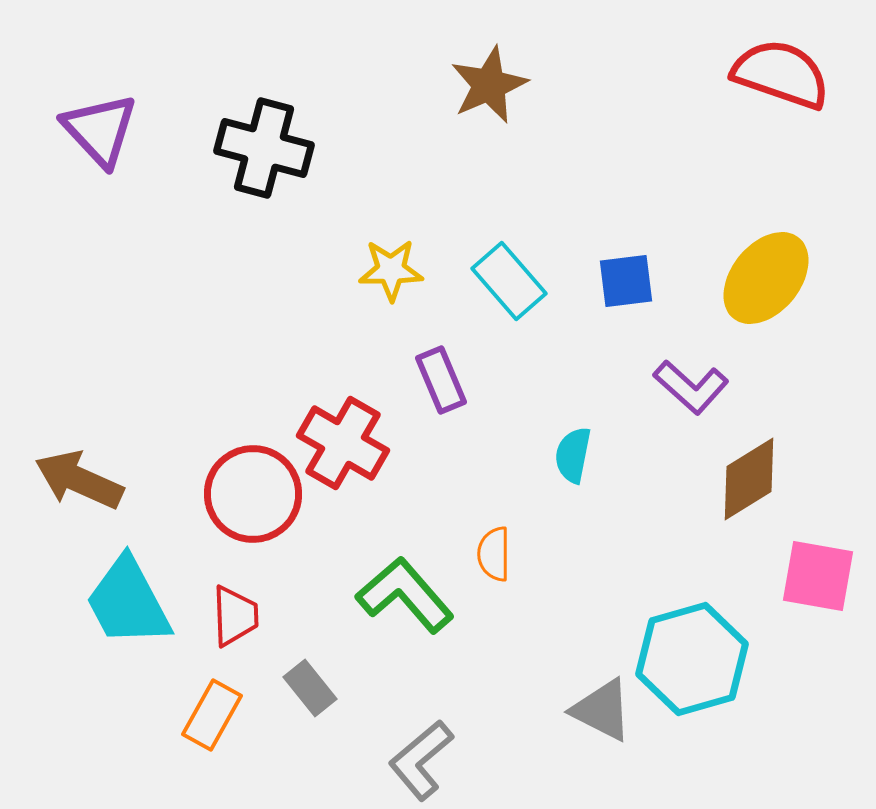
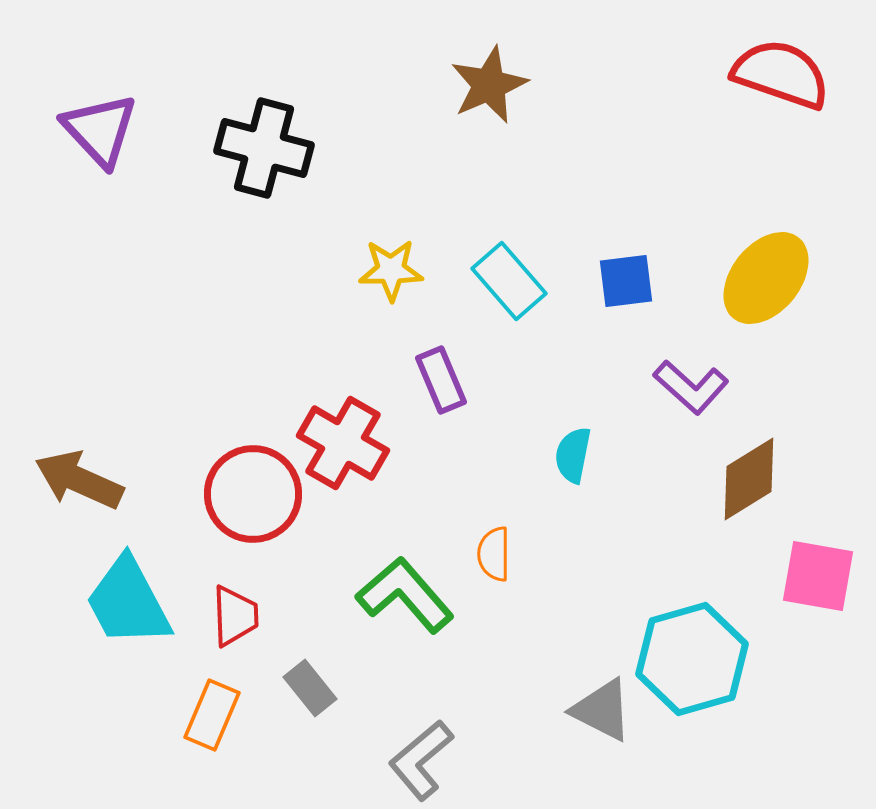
orange rectangle: rotated 6 degrees counterclockwise
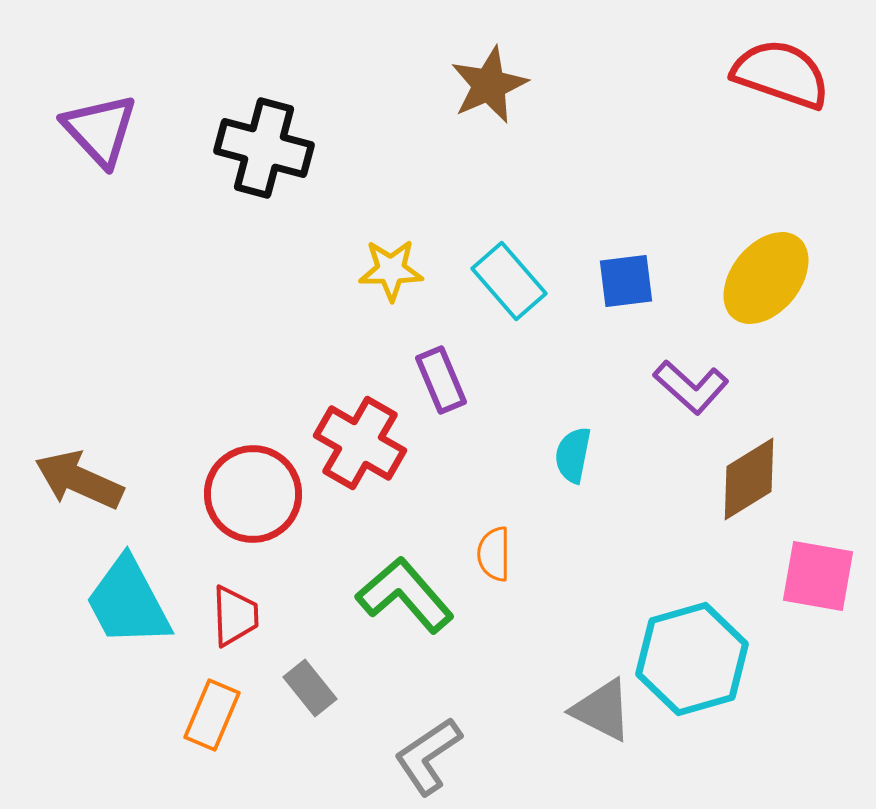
red cross: moved 17 px right
gray L-shape: moved 7 px right, 4 px up; rotated 6 degrees clockwise
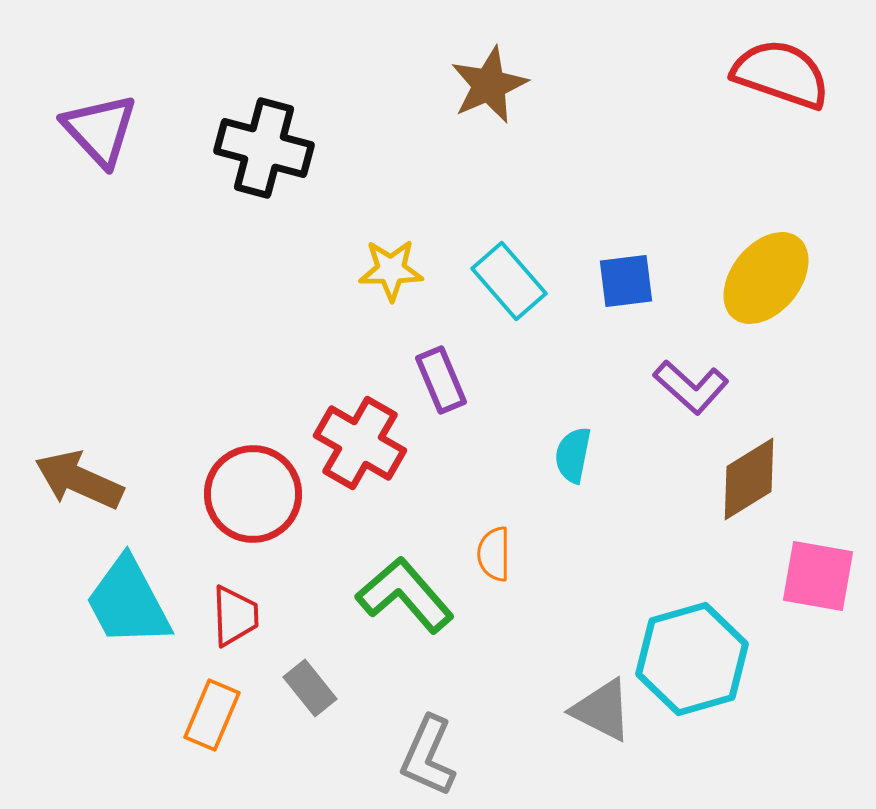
gray L-shape: rotated 32 degrees counterclockwise
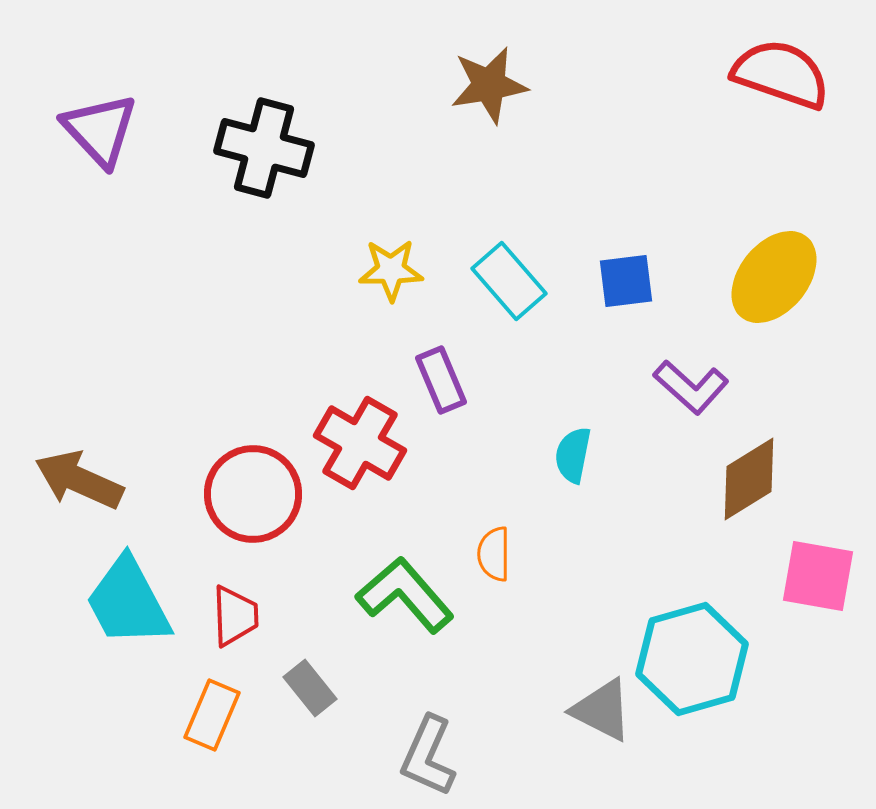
brown star: rotated 14 degrees clockwise
yellow ellipse: moved 8 px right, 1 px up
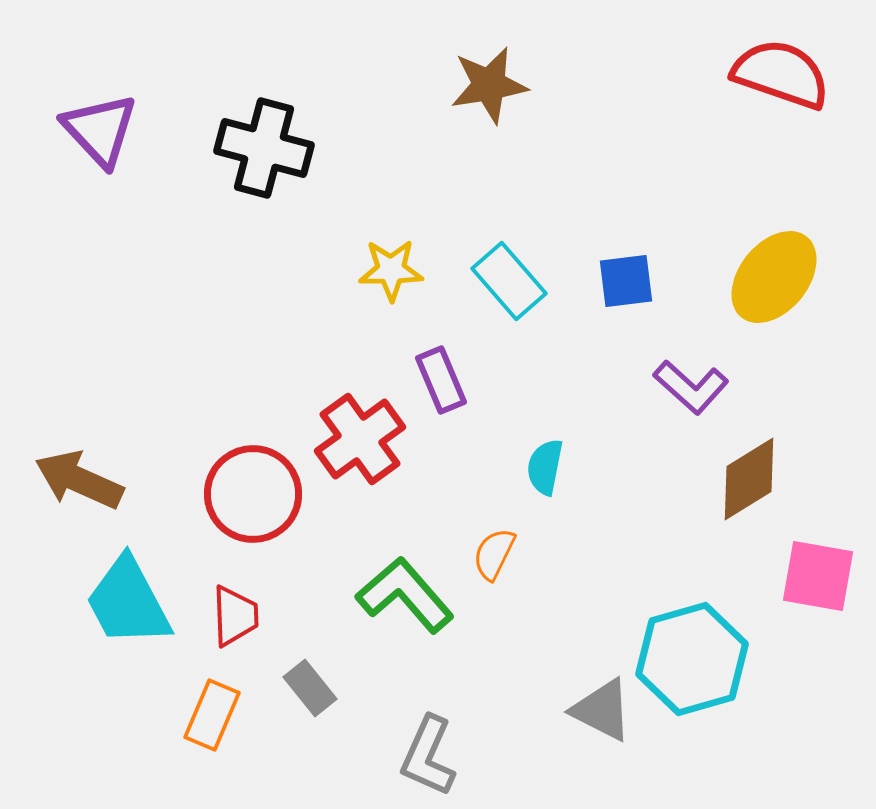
red cross: moved 4 px up; rotated 24 degrees clockwise
cyan semicircle: moved 28 px left, 12 px down
orange semicircle: rotated 26 degrees clockwise
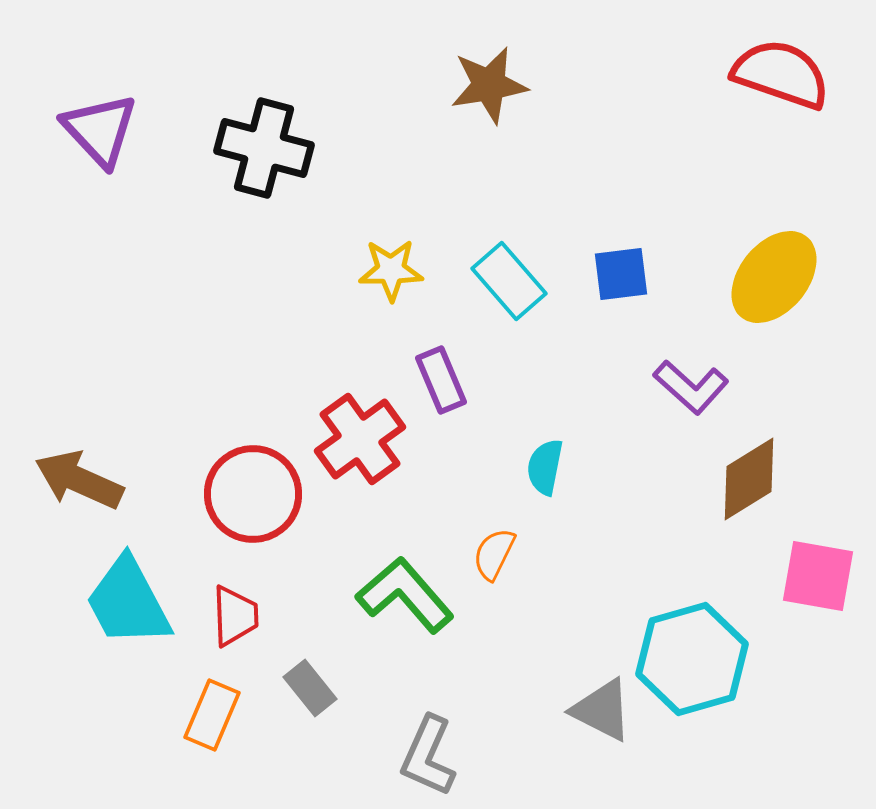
blue square: moved 5 px left, 7 px up
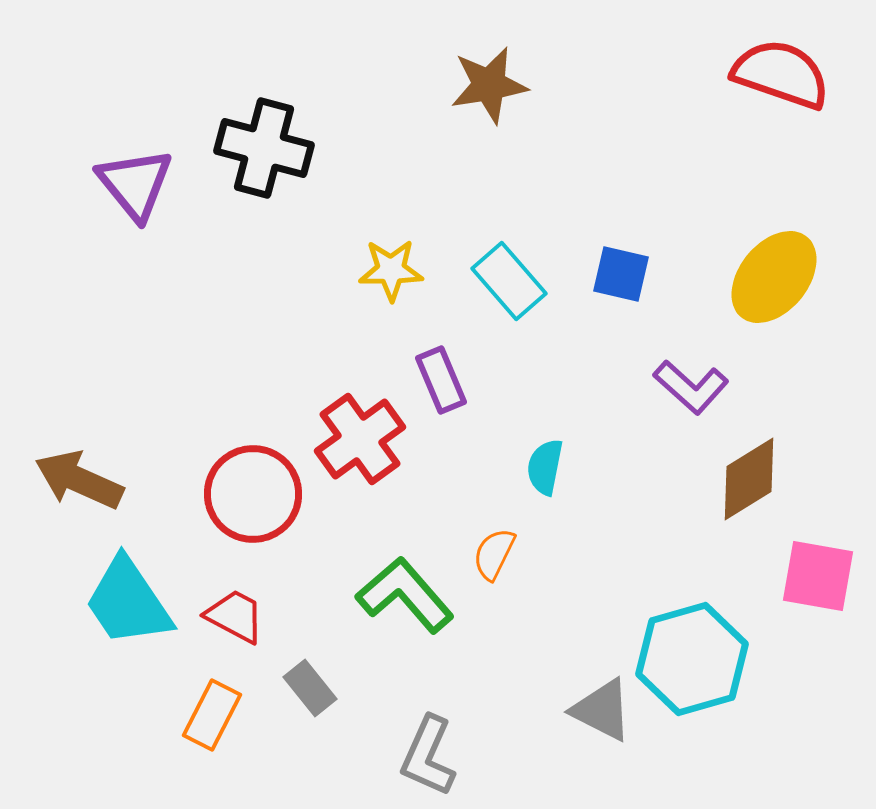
purple triangle: moved 35 px right, 54 px down; rotated 4 degrees clockwise
blue square: rotated 20 degrees clockwise
cyan trapezoid: rotated 6 degrees counterclockwise
red trapezoid: rotated 60 degrees counterclockwise
orange rectangle: rotated 4 degrees clockwise
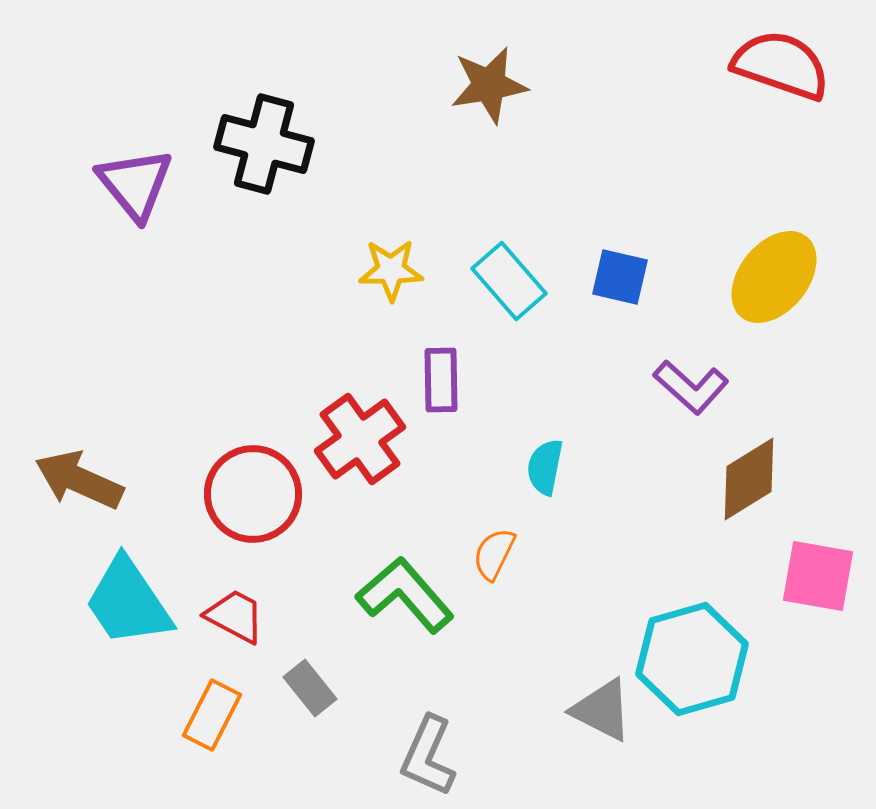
red semicircle: moved 9 px up
black cross: moved 4 px up
blue square: moved 1 px left, 3 px down
purple rectangle: rotated 22 degrees clockwise
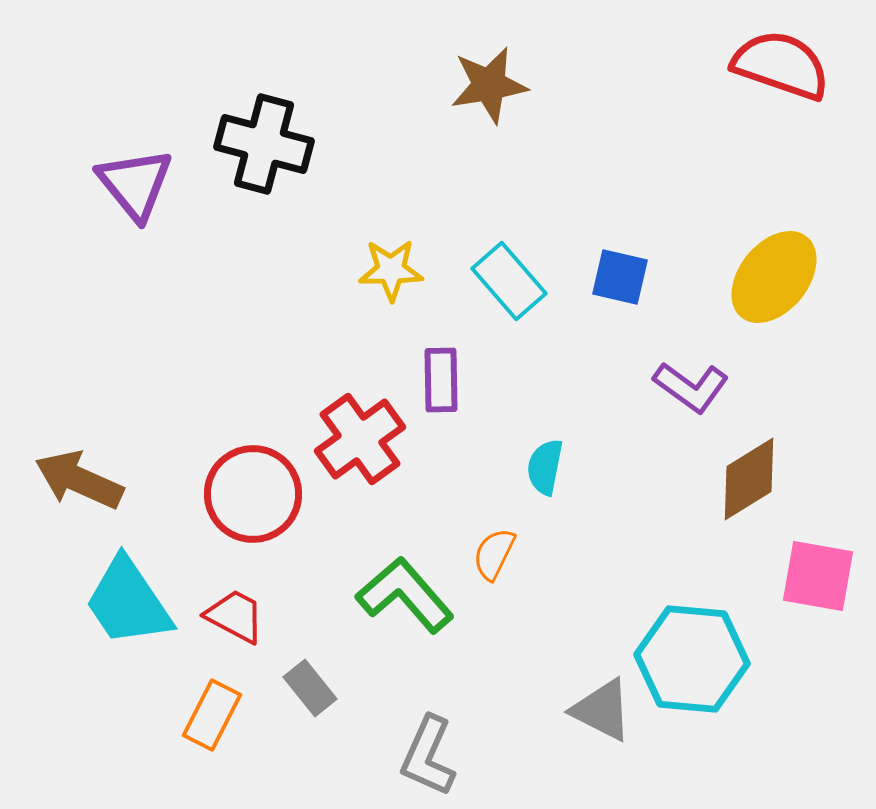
purple L-shape: rotated 6 degrees counterclockwise
cyan hexagon: rotated 21 degrees clockwise
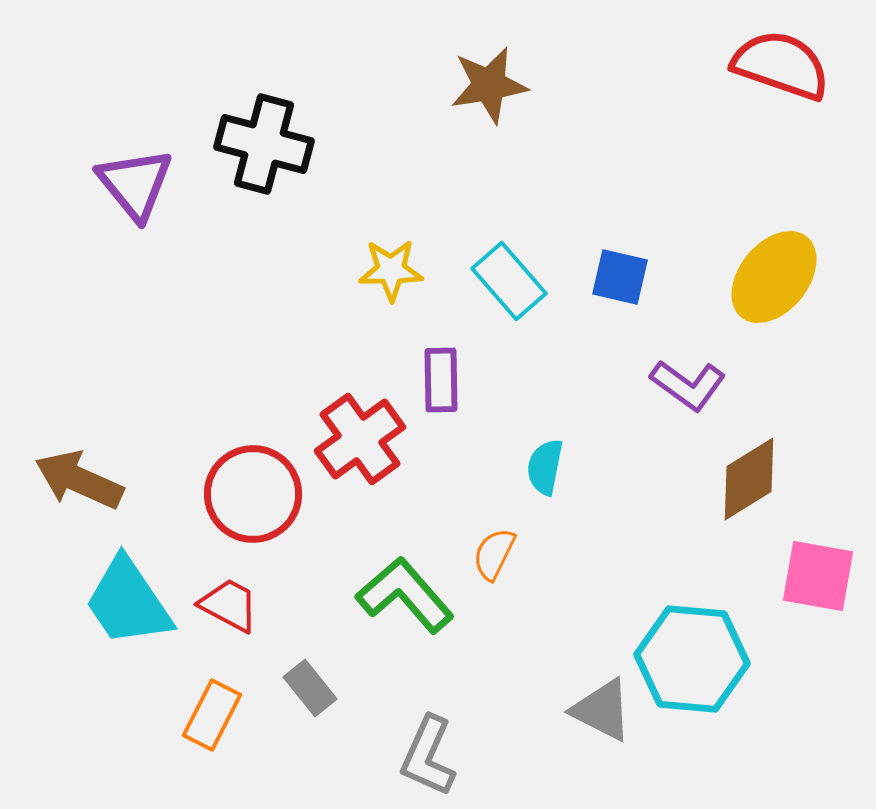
purple L-shape: moved 3 px left, 2 px up
red trapezoid: moved 6 px left, 11 px up
